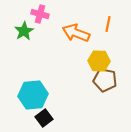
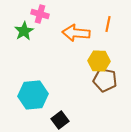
orange arrow: rotated 16 degrees counterclockwise
black square: moved 16 px right, 2 px down
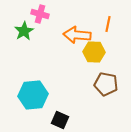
orange arrow: moved 1 px right, 2 px down
yellow hexagon: moved 5 px left, 9 px up
brown pentagon: moved 1 px right, 4 px down
black square: rotated 30 degrees counterclockwise
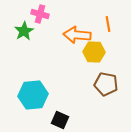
orange line: rotated 21 degrees counterclockwise
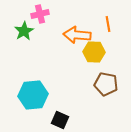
pink cross: rotated 30 degrees counterclockwise
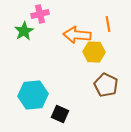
brown pentagon: moved 1 px down; rotated 15 degrees clockwise
black square: moved 6 px up
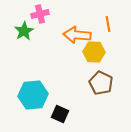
brown pentagon: moved 5 px left, 2 px up
